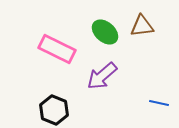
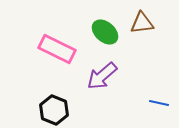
brown triangle: moved 3 px up
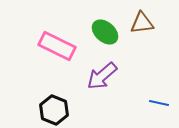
pink rectangle: moved 3 px up
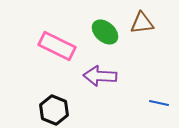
purple arrow: moved 2 px left; rotated 44 degrees clockwise
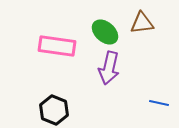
pink rectangle: rotated 18 degrees counterclockwise
purple arrow: moved 9 px right, 8 px up; rotated 80 degrees counterclockwise
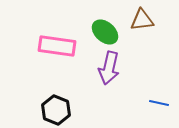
brown triangle: moved 3 px up
black hexagon: moved 2 px right
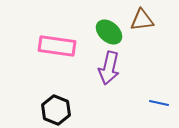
green ellipse: moved 4 px right
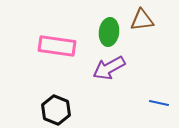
green ellipse: rotated 56 degrees clockwise
purple arrow: rotated 48 degrees clockwise
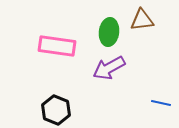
blue line: moved 2 px right
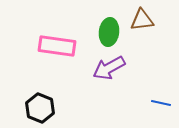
black hexagon: moved 16 px left, 2 px up
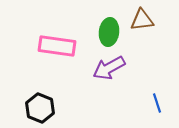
blue line: moved 4 px left; rotated 60 degrees clockwise
